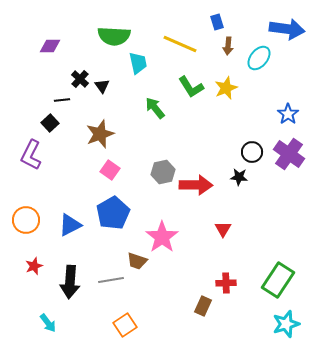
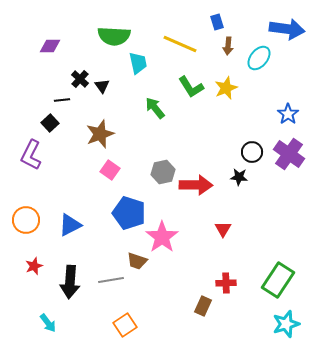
blue pentagon: moved 16 px right; rotated 24 degrees counterclockwise
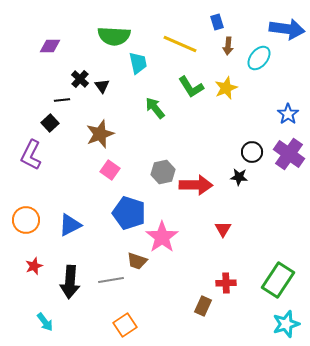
cyan arrow: moved 3 px left, 1 px up
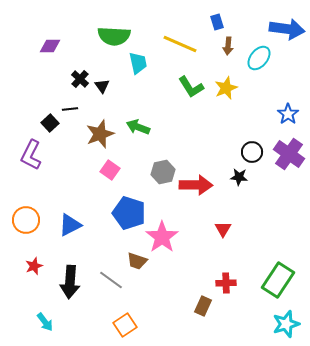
black line: moved 8 px right, 9 px down
green arrow: moved 17 px left, 19 px down; rotated 30 degrees counterclockwise
gray line: rotated 45 degrees clockwise
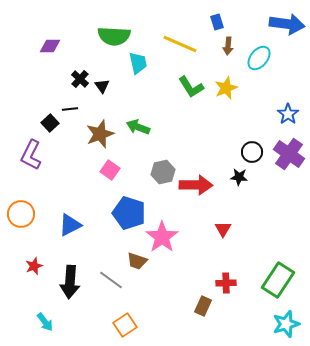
blue arrow: moved 5 px up
orange circle: moved 5 px left, 6 px up
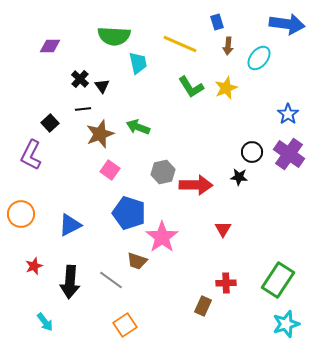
black line: moved 13 px right
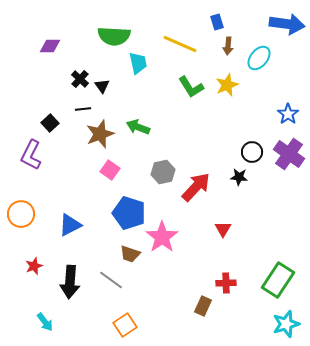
yellow star: moved 1 px right, 3 px up
red arrow: moved 2 px down; rotated 48 degrees counterclockwise
brown trapezoid: moved 7 px left, 7 px up
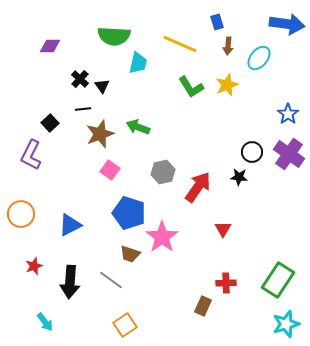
cyan trapezoid: rotated 25 degrees clockwise
red arrow: moved 2 px right; rotated 8 degrees counterclockwise
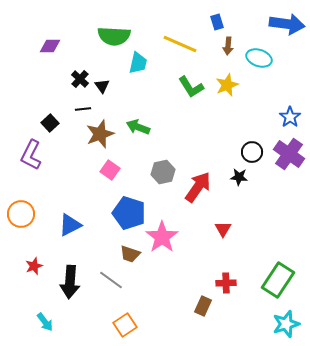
cyan ellipse: rotated 70 degrees clockwise
blue star: moved 2 px right, 3 px down
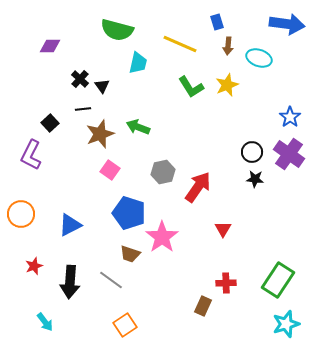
green semicircle: moved 3 px right, 6 px up; rotated 12 degrees clockwise
black star: moved 16 px right, 2 px down
